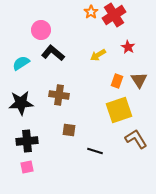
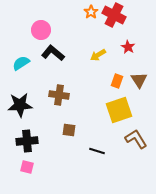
red cross: rotated 30 degrees counterclockwise
black star: moved 1 px left, 2 px down
black line: moved 2 px right
pink square: rotated 24 degrees clockwise
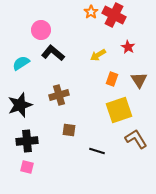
orange rectangle: moved 5 px left, 2 px up
brown cross: rotated 24 degrees counterclockwise
black star: rotated 15 degrees counterclockwise
